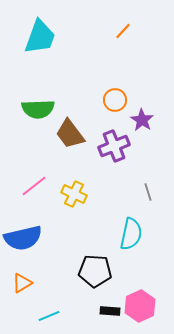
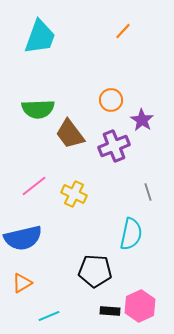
orange circle: moved 4 px left
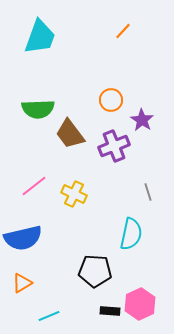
pink hexagon: moved 2 px up
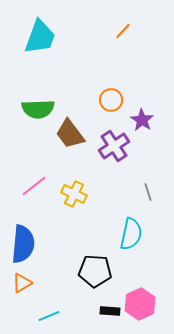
purple cross: rotated 12 degrees counterclockwise
blue semicircle: moved 6 px down; rotated 72 degrees counterclockwise
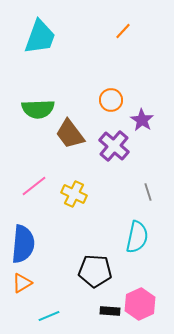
purple cross: rotated 16 degrees counterclockwise
cyan semicircle: moved 6 px right, 3 px down
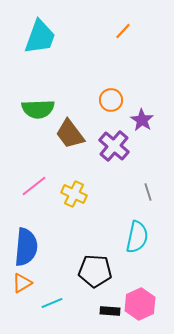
blue semicircle: moved 3 px right, 3 px down
cyan line: moved 3 px right, 13 px up
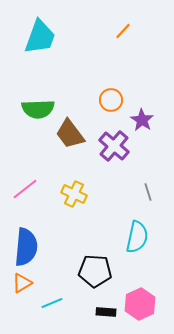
pink line: moved 9 px left, 3 px down
black rectangle: moved 4 px left, 1 px down
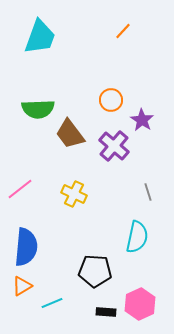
pink line: moved 5 px left
orange triangle: moved 3 px down
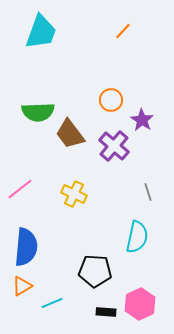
cyan trapezoid: moved 1 px right, 5 px up
green semicircle: moved 3 px down
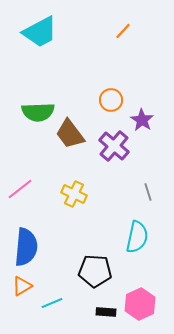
cyan trapezoid: moved 1 px left; rotated 42 degrees clockwise
